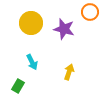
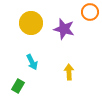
yellow arrow: rotated 21 degrees counterclockwise
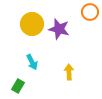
yellow circle: moved 1 px right, 1 px down
purple star: moved 5 px left
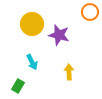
purple star: moved 6 px down
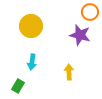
yellow circle: moved 1 px left, 2 px down
purple star: moved 21 px right
cyan arrow: rotated 35 degrees clockwise
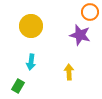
cyan arrow: moved 1 px left
